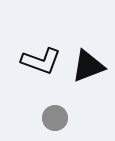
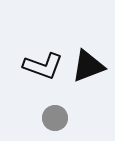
black L-shape: moved 2 px right, 5 px down
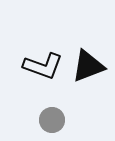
gray circle: moved 3 px left, 2 px down
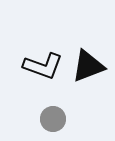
gray circle: moved 1 px right, 1 px up
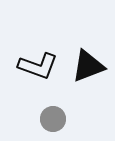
black L-shape: moved 5 px left
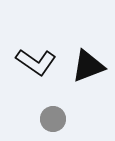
black L-shape: moved 2 px left, 4 px up; rotated 15 degrees clockwise
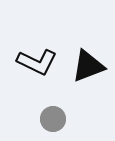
black L-shape: moved 1 px right; rotated 9 degrees counterclockwise
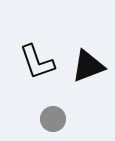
black L-shape: rotated 45 degrees clockwise
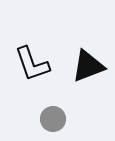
black L-shape: moved 5 px left, 2 px down
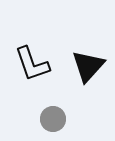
black triangle: rotated 27 degrees counterclockwise
